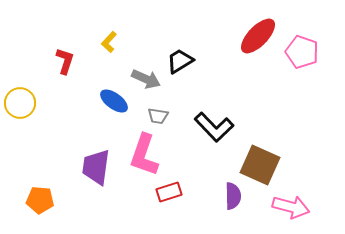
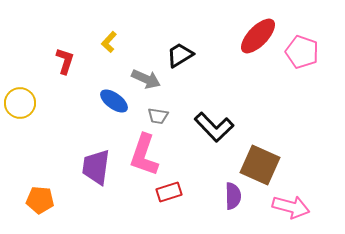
black trapezoid: moved 6 px up
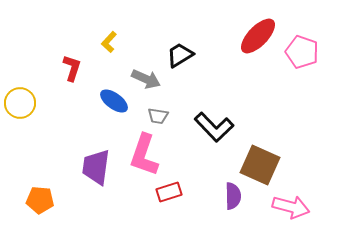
red L-shape: moved 7 px right, 7 px down
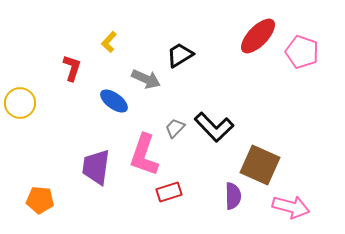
gray trapezoid: moved 17 px right, 12 px down; rotated 125 degrees clockwise
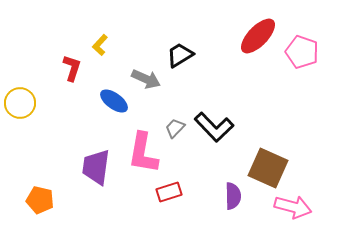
yellow L-shape: moved 9 px left, 3 px down
pink L-shape: moved 1 px left, 2 px up; rotated 9 degrees counterclockwise
brown square: moved 8 px right, 3 px down
orange pentagon: rotated 8 degrees clockwise
pink arrow: moved 2 px right
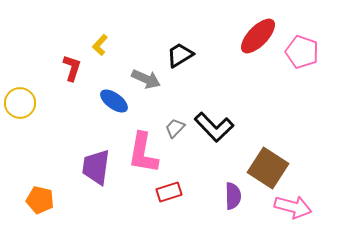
brown square: rotated 9 degrees clockwise
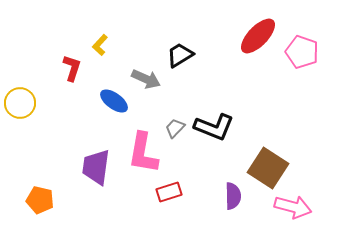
black L-shape: rotated 24 degrees counterclockwise
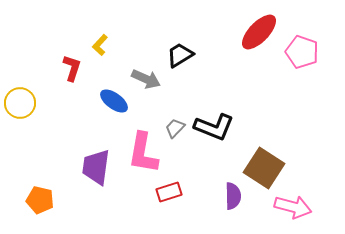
red ellipse: moved 1 px right, 4 px up
brown square: moved 4 px left
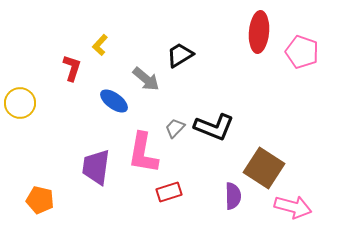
red ellipse: rotated 39 degrees counterclockwise
gray arrow: rotated 16 degrees clockwise
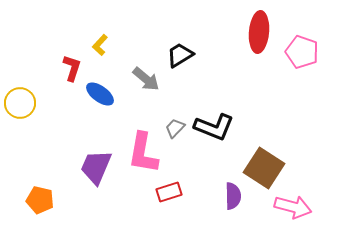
blue ellipse: moved 14 px left, 7 px up
purple trapezoid: rotated 15 degrees clockwise
